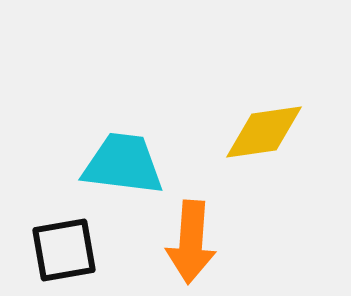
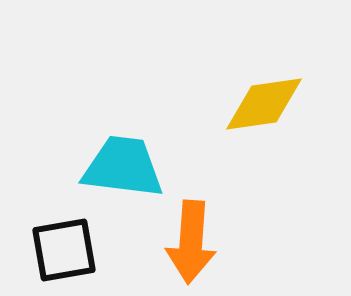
yellow diamond: moved 28 px up
cyan trapezoid: moved 3 px down
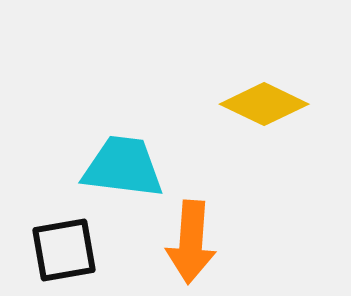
yellow diamond: rotated 34 degrees clockwise
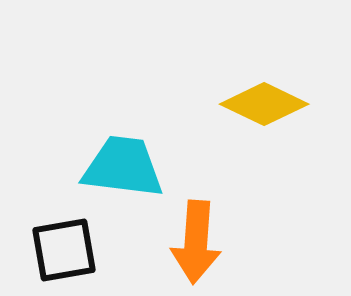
orange arrow: moved 5 px right
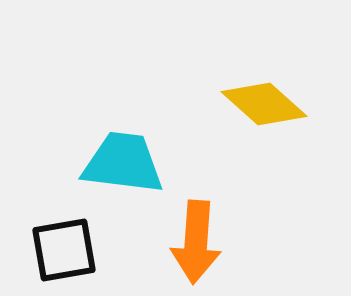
yellow diamond: rotated 16 degrees clockwise
cyan trapezoid: moved 4 px up
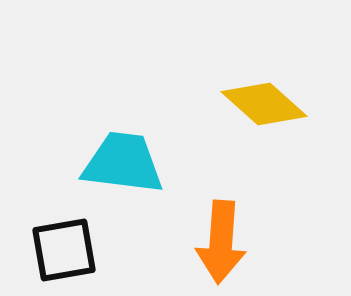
orange arrow: moved 25 px right
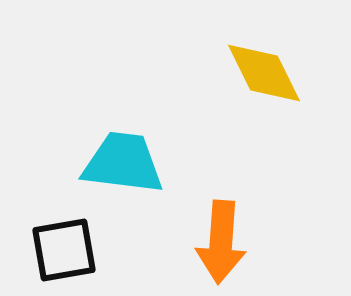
yellow diamond: moved 31 px up; rotated 22 degrees clockwise
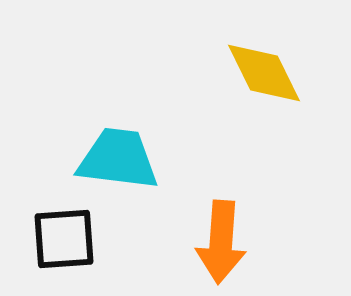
cyan trapezoid: moved 5 px left, 4 px up
black square: moved 11 px up; rotated 6 degrees clockwise
